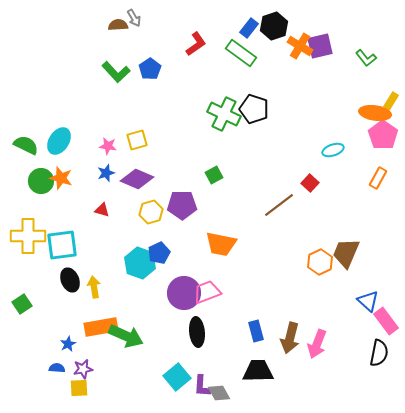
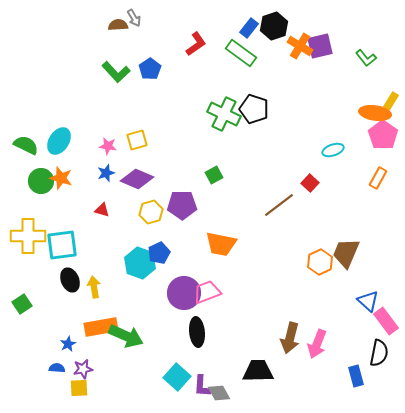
blue rectangle at (256, 331): moved 100 px right, 45 px down
cyan square at (177, 377): rotated 8 degrees counterclockwise
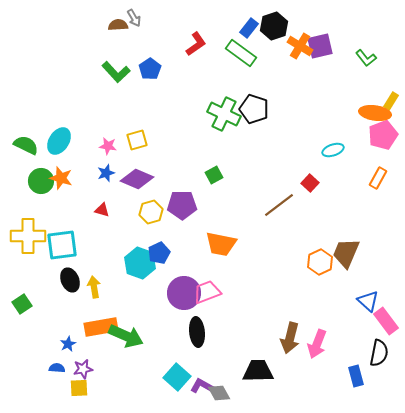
pink pentagon at (383, 135): rotated 16 degrees clockwise
purple L-shape at (202, 386): rotated 115 degrees clockwise
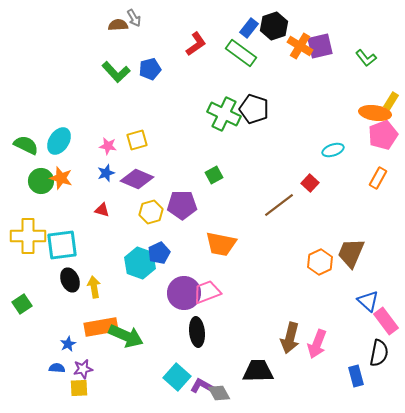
blue pentagon at (150, 69): rotated 20 degrees clockwise
brown trapezoid at (346, 253): moved 5 px right
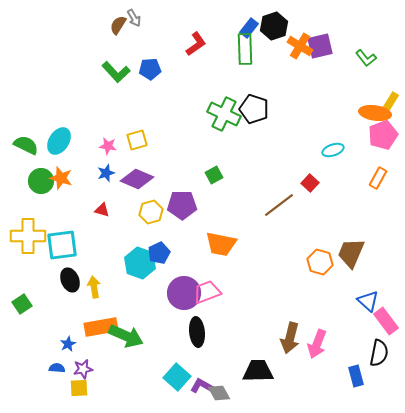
brown semicircle at (118, 25): rotated 54 degrees counterclockwise
green rectangle at (241, 53): moved 4 px right, 4 px up; rotated 52 degrees clockwise
blue pentagon at (150, 69): rotated 10 degrees clockwise
orange hexagon at (320, 262): rotated 20 degrees counterclockwise
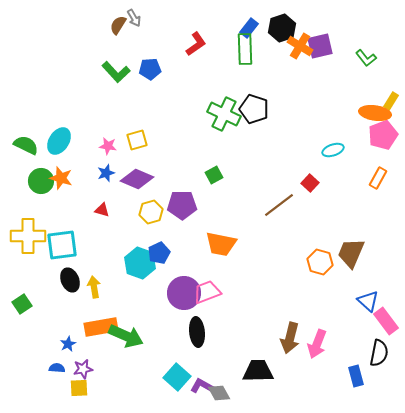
black hexagon at (274, 26): moved 8 px right, 2 px down
